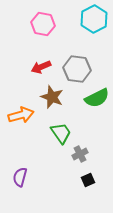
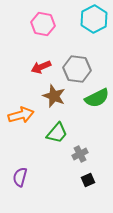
brown star: moved 2 px right, 1 px up
green trapezoid: moved 4 px left; rotated 75 degrees clockwise
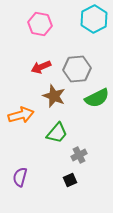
pink hexagon: moved 3 px left
gray hexagon: rotated 12 degrees counterclockwise
gray cross: moved 1 px left, 1 px down
black square: moved 18 px left
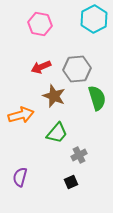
green semicircle: rotated 80 degrees counterclockwise
black square: moved 1 px right, 2 px down
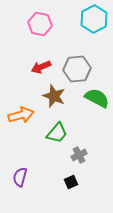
green semicircle: rotated 45 degrees counterclockwise
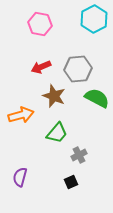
gray hexagon: moved 1 px right
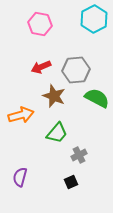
gray hexagon: moved 2 px left, 1 px down
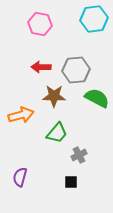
cyan hexagon: rotated 20 degrees clockwise
red arrow: rotated 24 degrees clockwise
brown star: rotated 20 degrees counterclockwise
black square: rotated 24 degrees clockwise
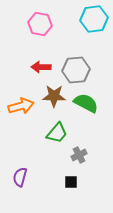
green semicircle: moved 11 px left, 5 px down
orange arrow: moved 9 px up
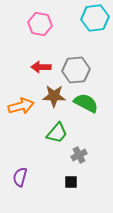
cyan hexagon: moved 1 px right, 1 px up
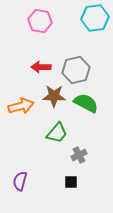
pink hexagon: moved 3 px up
gray hexagon: rotated 8 degrees counterclockwise
purple semicircle: moved 4 px down
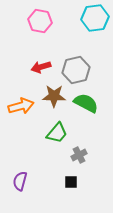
red arrow: rotated 18 degrees counterclockwise
